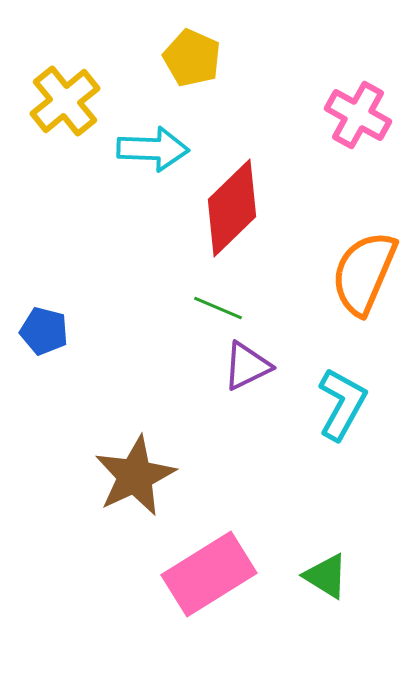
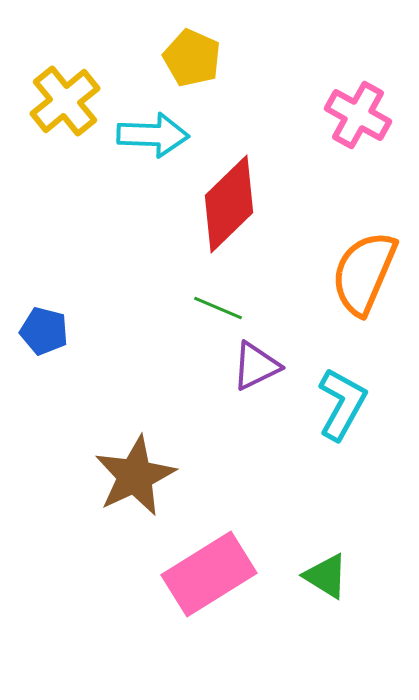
cyan arrow: moved 14 px up
red diamond: moved 3 px left, 4 px up
purple triangle: moved 9 px right
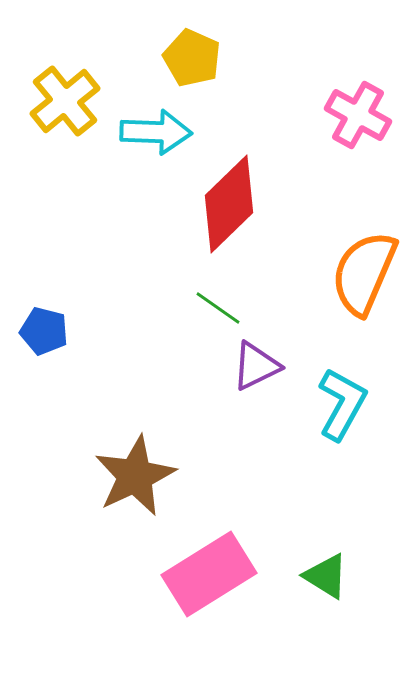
cyan arrow: moved 3 px right, 3 px up
green line: rotated 12 degrees clockwise
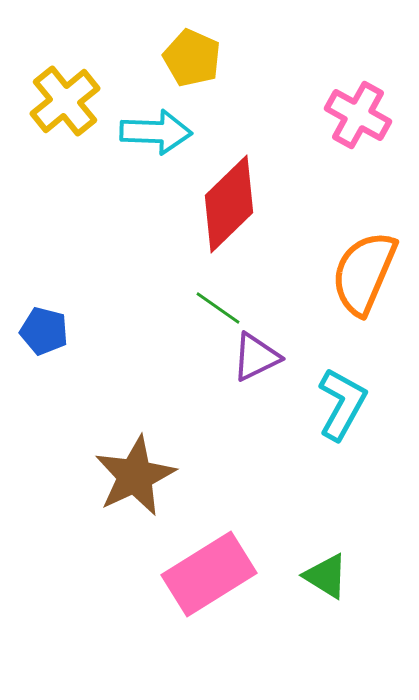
purple triangle: moved 9 px up
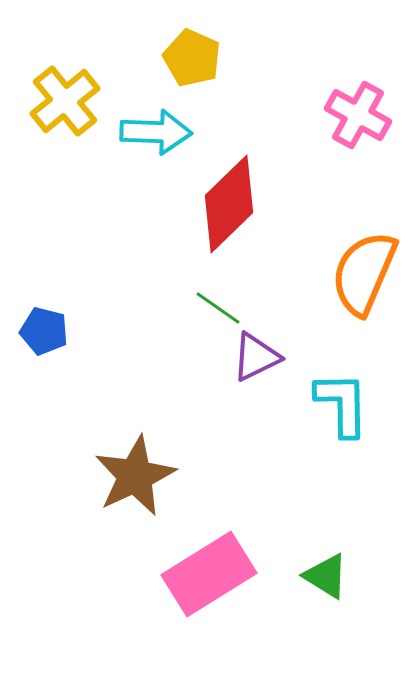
cyan L-shape: rotated 30 degrees counterclockwise
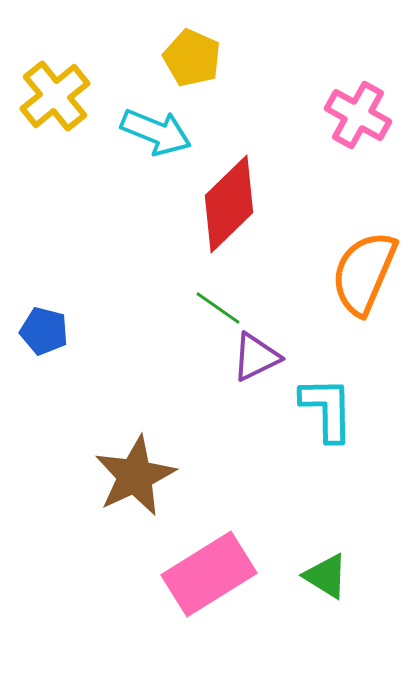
yellow cross: moved 10 px left, 5 px up
cyan arrow: rotated 20 degrees clockwise
cyan L-shape: moved 15 px left, 5 px down
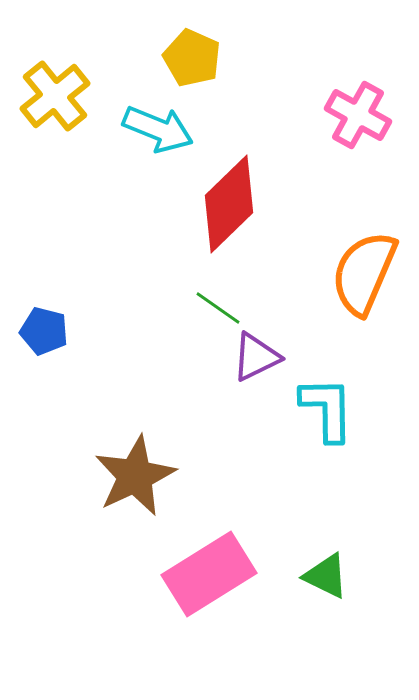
cyan arrow: moved 2 px right, 3 px up
green triangle: rotated 6 degrees counterclockwise
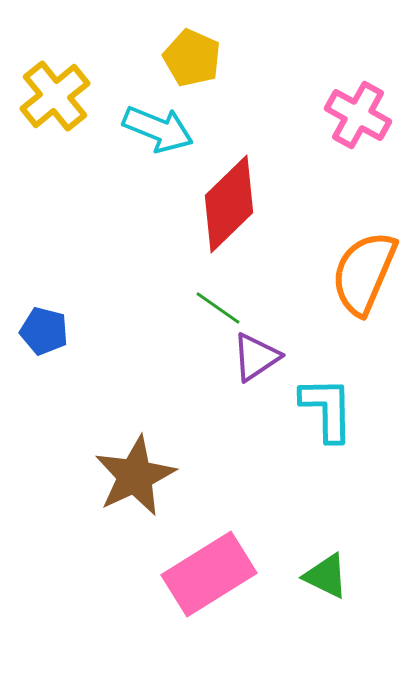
purple triangle: rotated 8 degrees counterclockwise
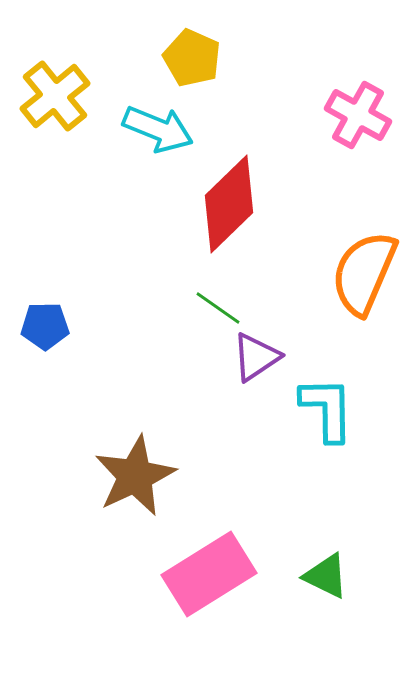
blue pentagon: moved 1 px right, 5 px up; rotated 15 degrees counterclockwise
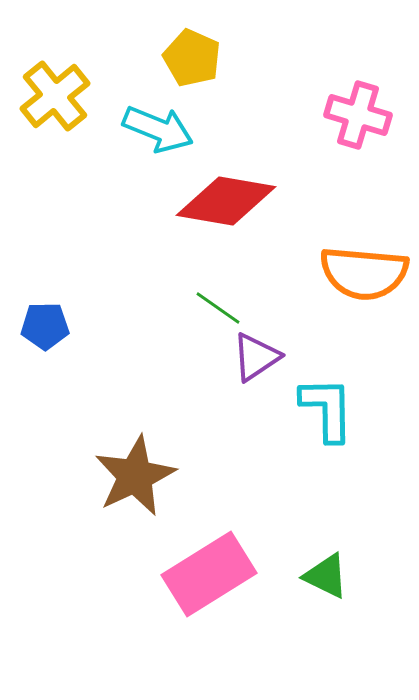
pink cross: rotated 12 degrees counterclockwise
red diamond: moved 3 px left, 3 px up; rotated 54 degrees clockwise
orange semicircle: rotated 108 degrees counterclockwise
